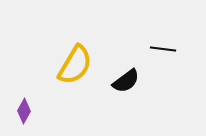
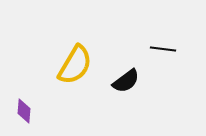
purple diamond: rotated 25 degrees counterclockwise
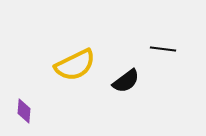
yellow semicircle: rotated 33 degrees clockwise
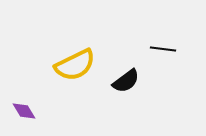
purple diamond: rotated 35 degrees counterclockwise
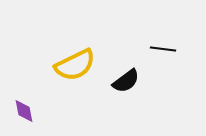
purple diamond: rotated 20 degrees clockwise
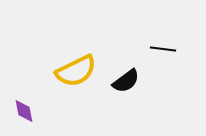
yellow semicircle: moved 1 px right, 6 px down
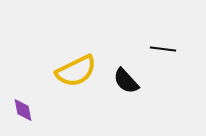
black semicircle: rotated 84 degrees clockwise
purple diamond: moved 1 px left, 1 px up
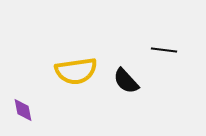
black line: moved 1 px right, 1 px down
yellow semicircle: rotated 18 degrees clockwise
